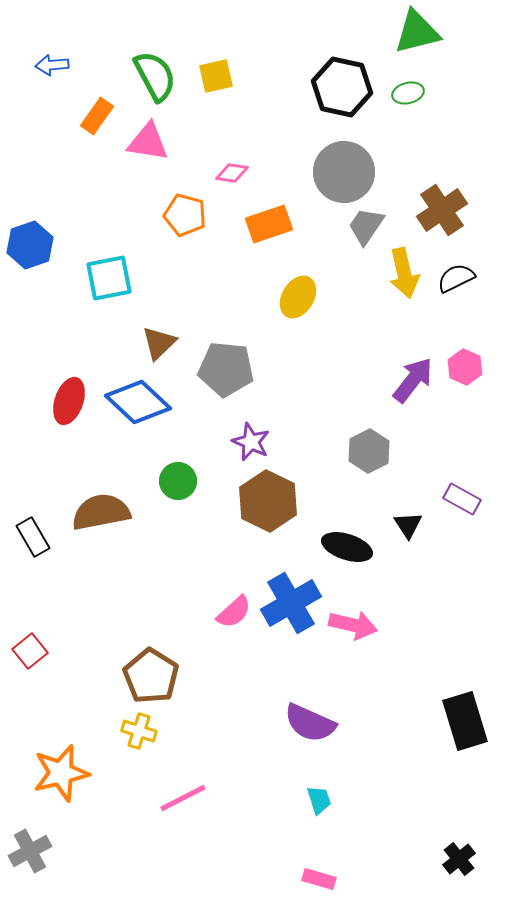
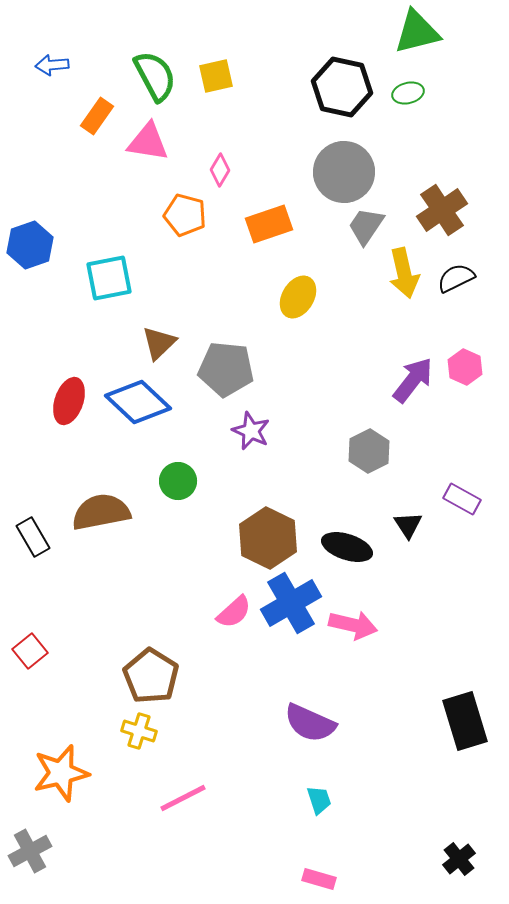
pink diamond at (232, 173): moved 12 px left, 3 px up; rotated 68 degrees counterclockwise
purple star at (251, 442): moved 11 px up
brown hexagon at (268, 501): moved 37 px down
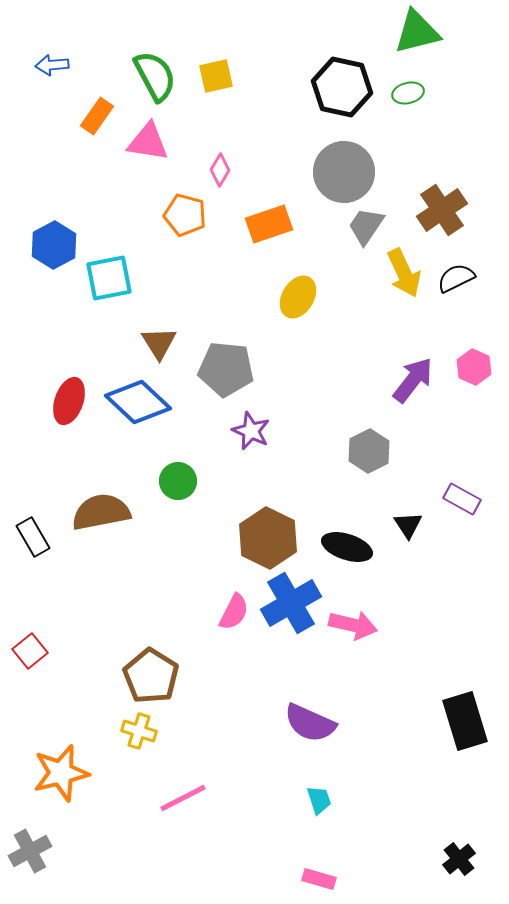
blue hexagon at (30, 245): moved 24 px right; rotated 9 degrees counterclockwise
yellow arrow at (404, 273): rotated 12 degrees counterclockwise
brown triangle at (159, 343): rotated 18 degrees counterclockwise
pink hexagon at (465, 367): moved 9 px right
pink semicircle at (234, 612): rotated 21 degrees counterclockwise
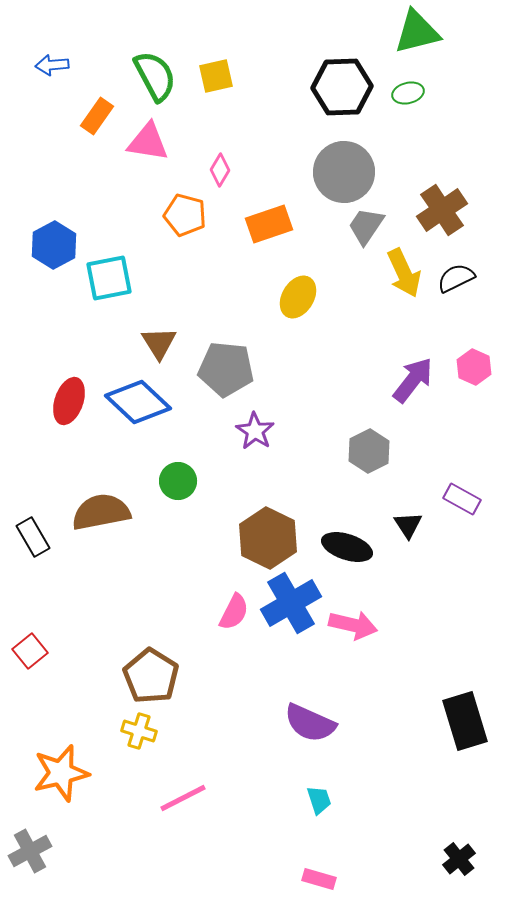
black hexagon at (342, 87): rotated 14 degrees counterclockwise
purple star at (251, 431): moved 4 px right; rotated 9 degrees clockwise
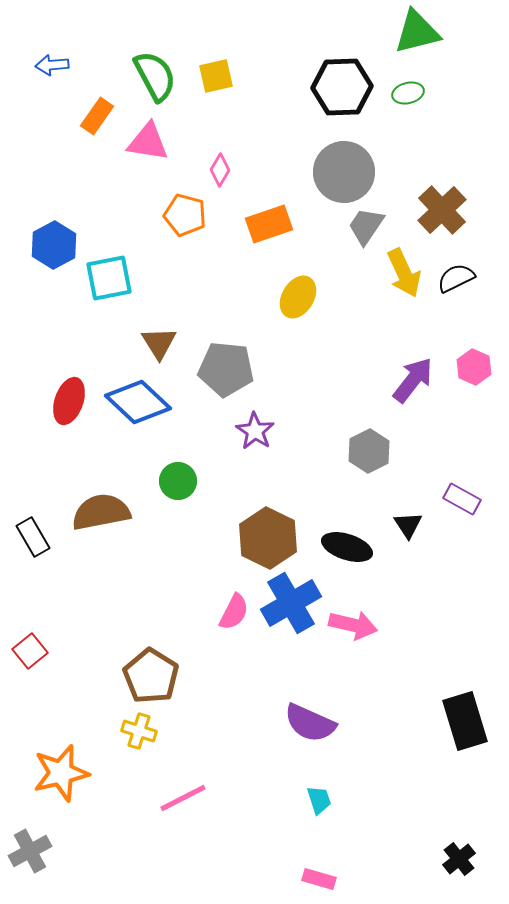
brown cross at (442, 210): rotated 9 degrees counterclockwise
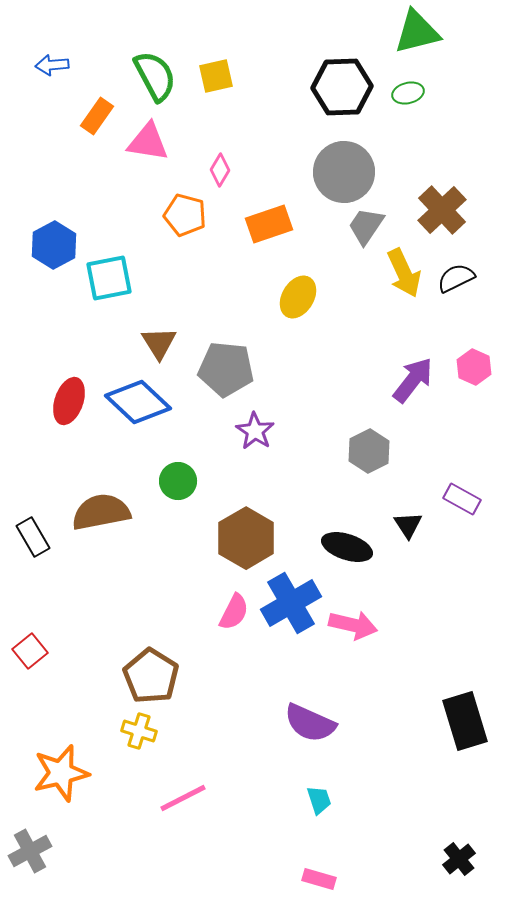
brown hexagon at (268, 538): moved 22 px left; rotated 4 degrees clockwise
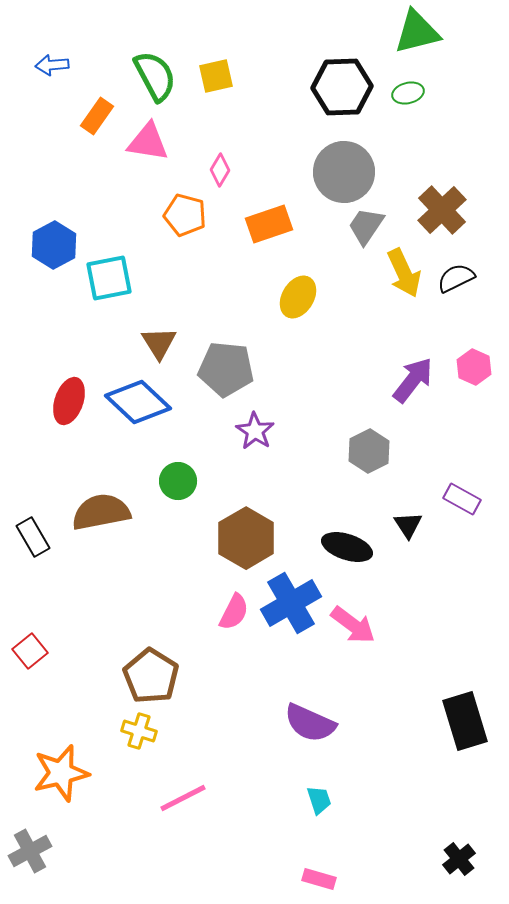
pink arrow at (353, 625): rotated 24 degrees clockwise
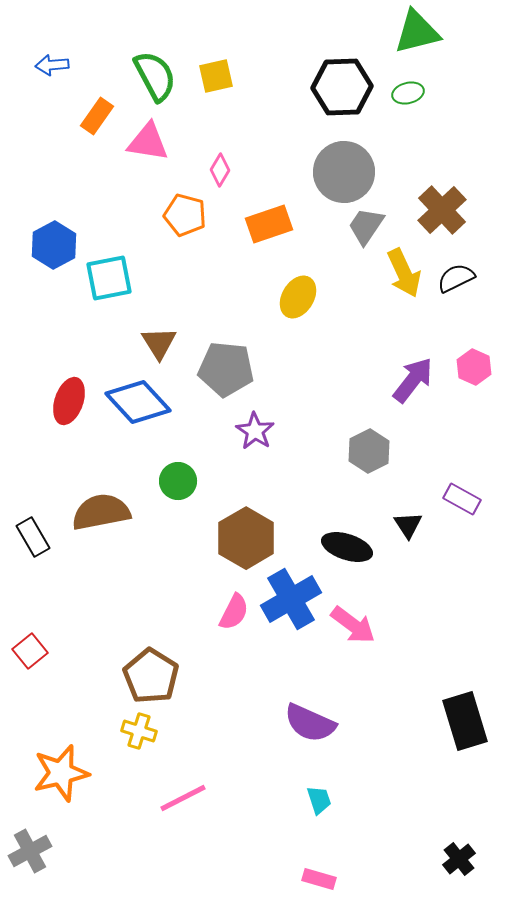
blue diamond at (138, 402): rotated 4 degrees clockwise
blue cross at (291, 603): moved 4 px up
